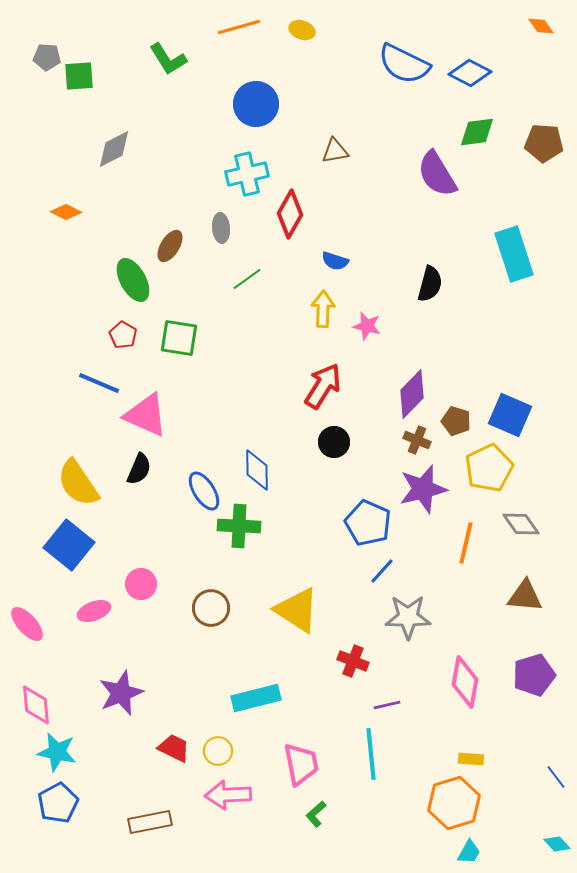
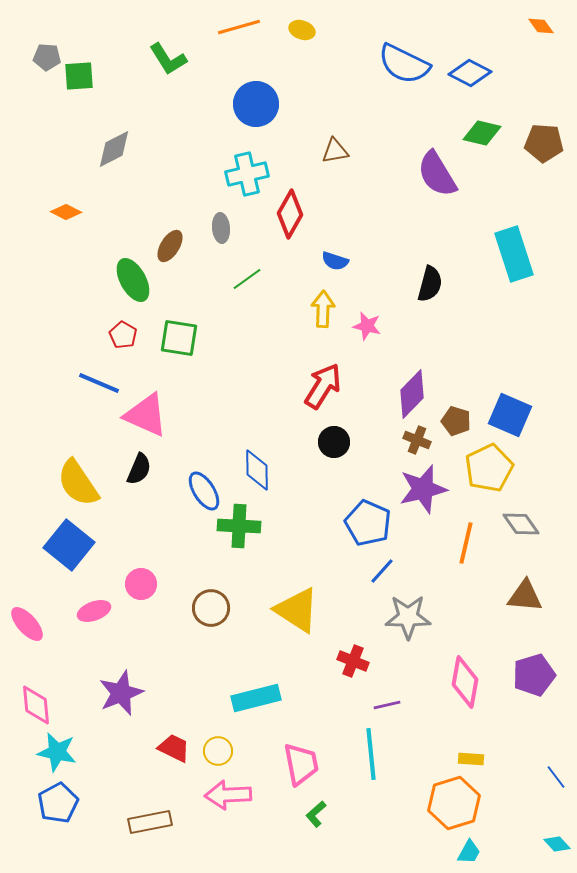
green diamond at (477, 132): moved 5 px right, 1 px down; rotated 21 degrees clockwise
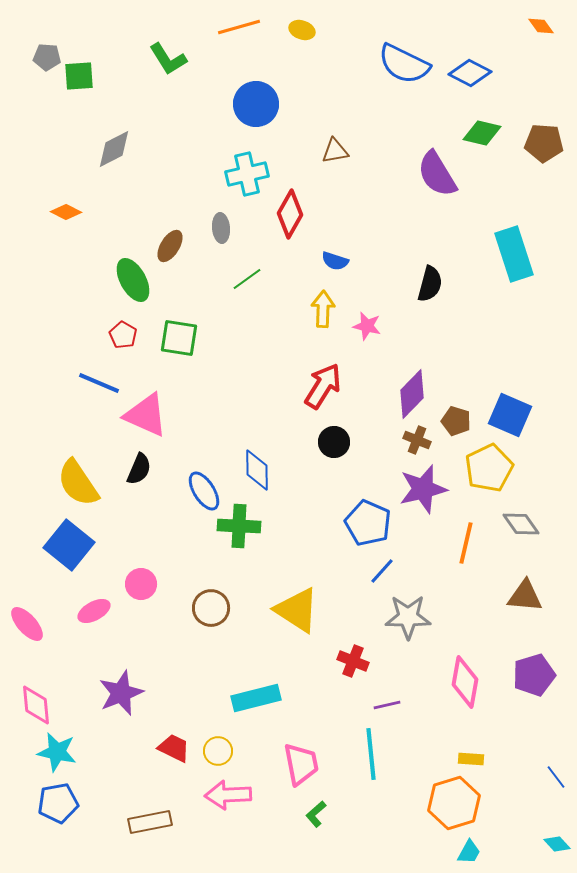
pink ellipse at (94, 611): rotated 8 degrees counterclockwise
blue pentagon at (58, 803): rotated 18 degrees clockwise
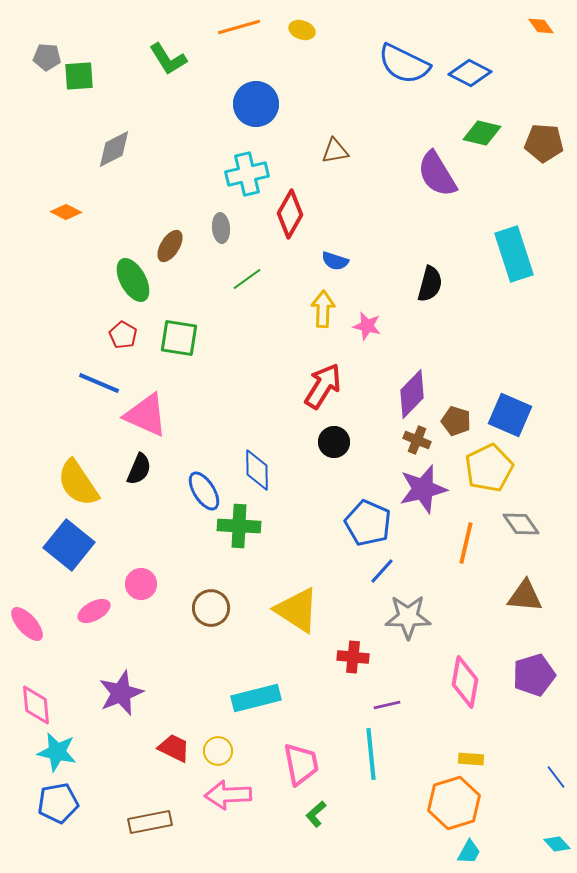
red cross at (353, 661): moved 4 px up; rotated 16 degrees counterclockwise
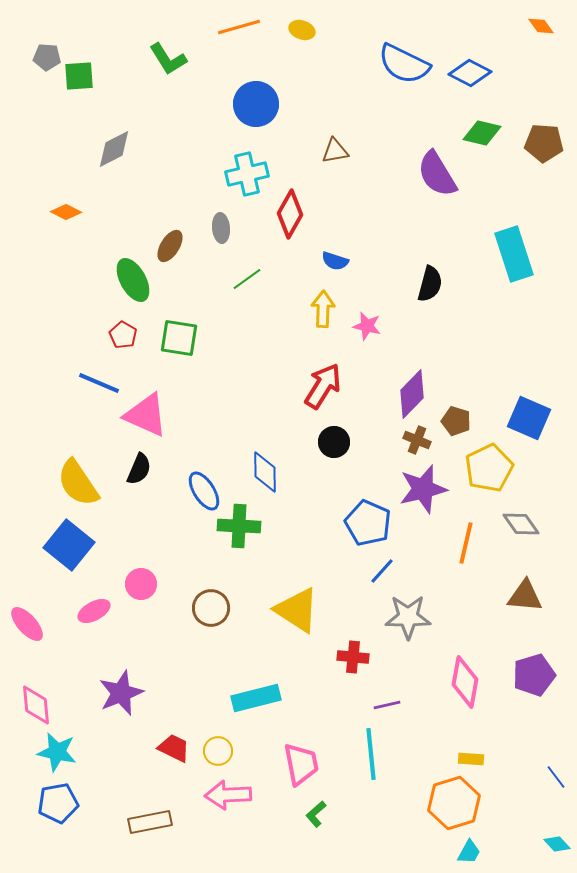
blue square at (510, 415): moved 19 px right, 3 px down
blue diamond at (257, 470): moved 8 px right, 2 px down
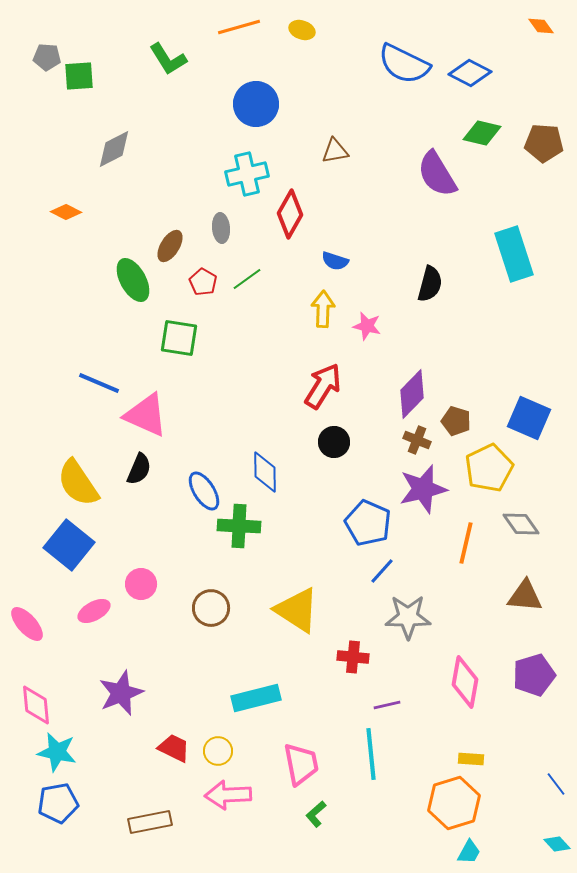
red pentagon at (123, 335): moved 80 px right, 53 px up
blue line at (556, 777): moved 7 px down
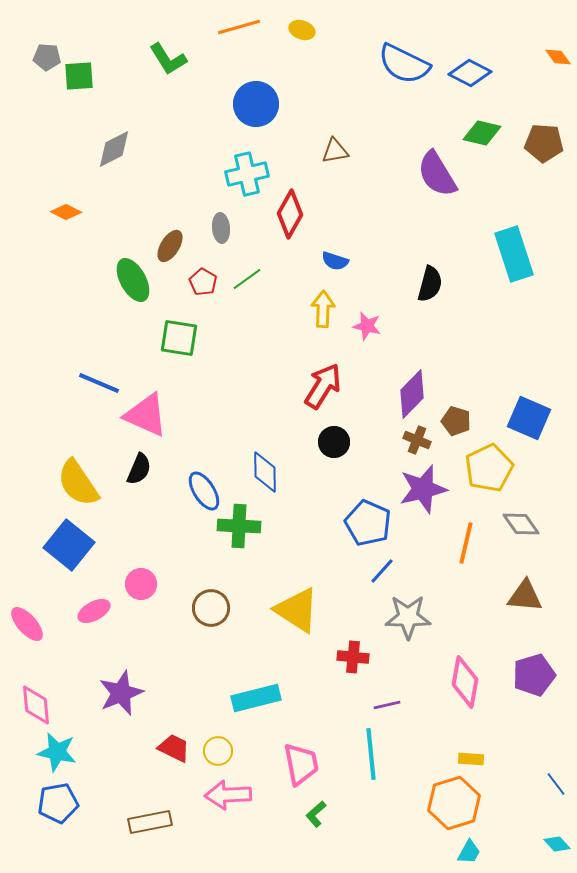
orange diamond at (541, 26): moved 17 px right, 31 px down
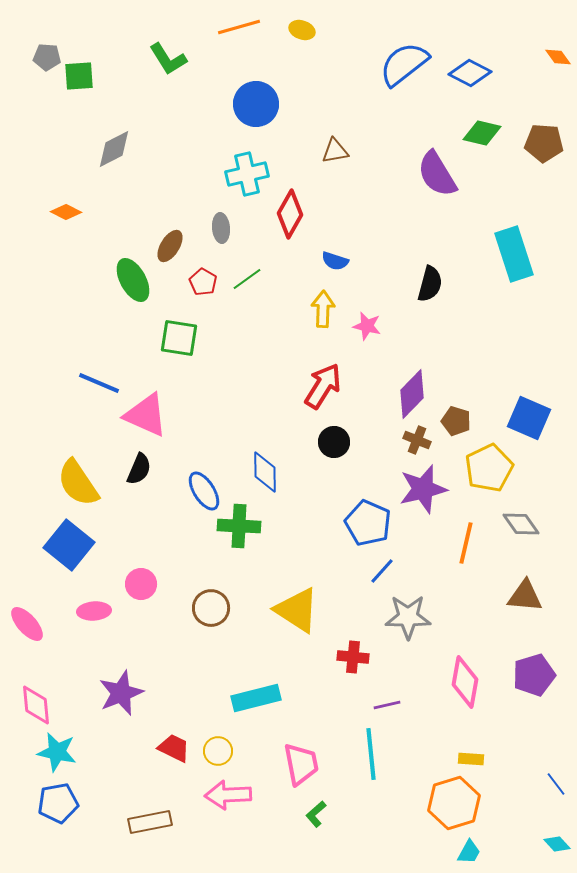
blue semicircle at (404, 64): rotated 116 degrees clockwise
pink ellipse at (94, 611): rotated 24 degrees clockwise
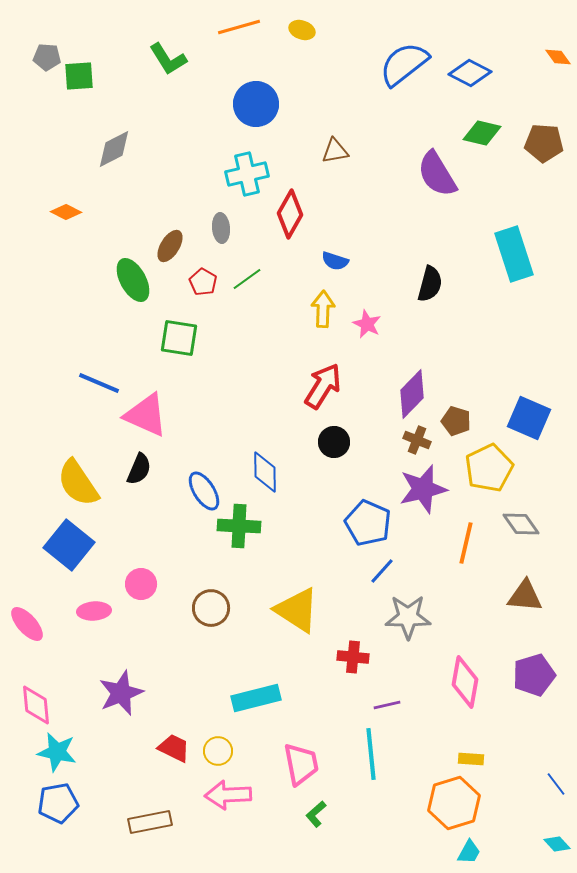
pink star at (367, 326): moved 2 px up; rotated 12 degrees clockwise
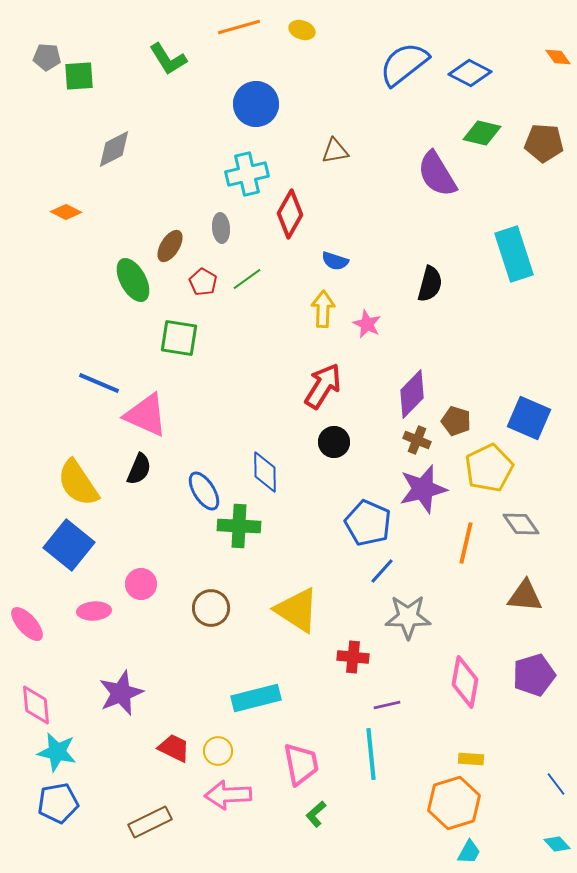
brown rectangle at (150, 822): rotated 15 degrees counterclockwise
